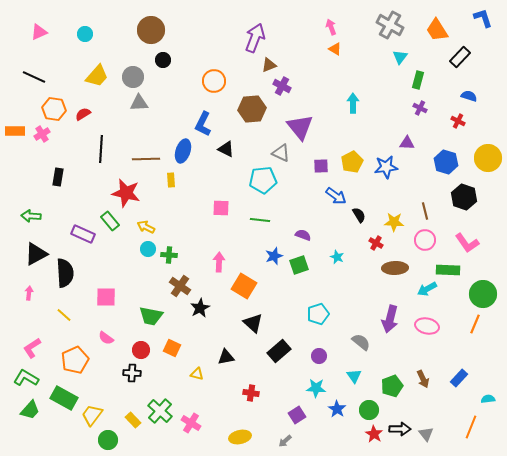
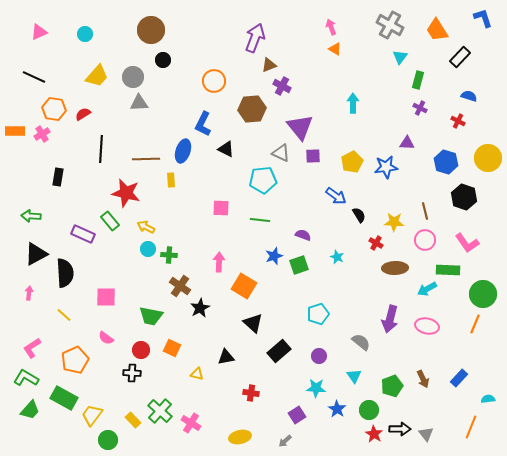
purple square at (321, 166): moved 8 px left, 10 px up
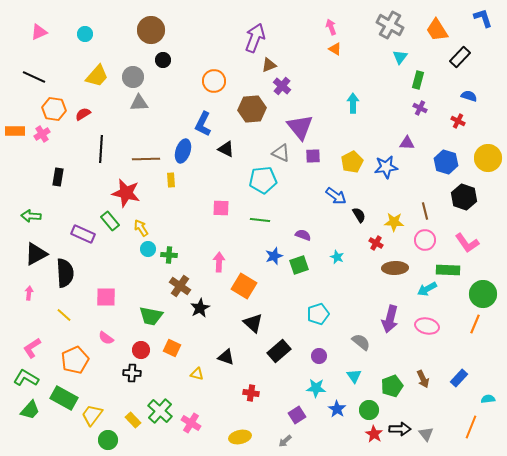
purple cross at (282, 86): rotated 12 degrees clockwise
yellow arrow at (146, 227): moved 5 px left, 1 px down; rotated 30 degrees clockwise
black triangle at (226, 357): rotated 30 degrees clockwise
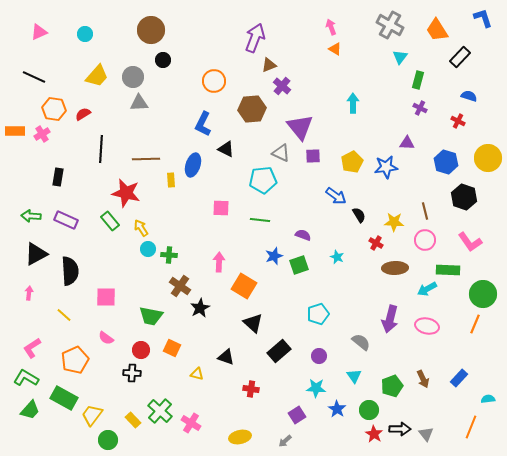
blue ellipse at (183, 151): moved 10 px right, 14 px down
purple rectangle at (83, 234): moved 17 px left, 14 px up
pink L-shape at (467, 243): moved 3 px right, 1 px up
black semicircle at (65, 273): moved 5 px right, 2 px up
red cross at (251, 393): moved 4 px up
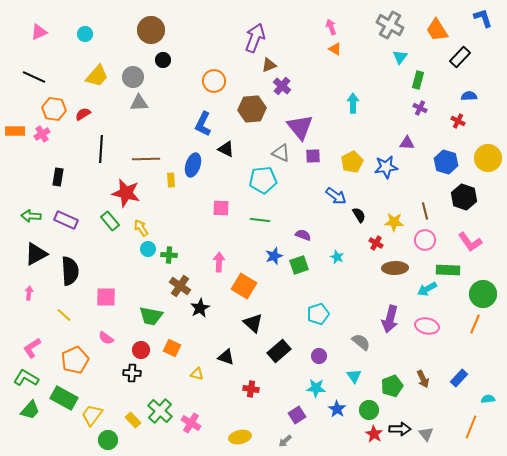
blue semicircle at (469, 96): rotated 21 degrees counterclockwise
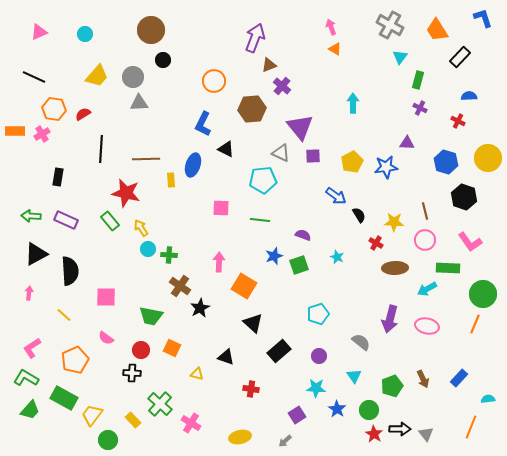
green rectangle at (448, 270): moved 2 px up
green cross at (160, 411): moved 7 px up
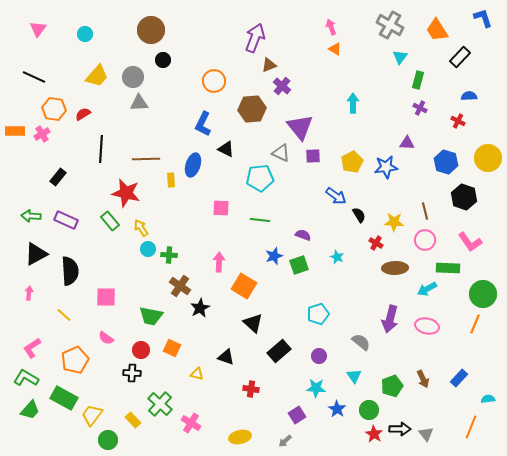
pink triangle at (39, 32): moved 1 px left, 3 px up; rotated 30 degrees counterclockwise
black rectangle at (58, 177): rotated 30 degrees clockwise
cyan pentagon at (263, 180): moved 3 px left, 2 px up
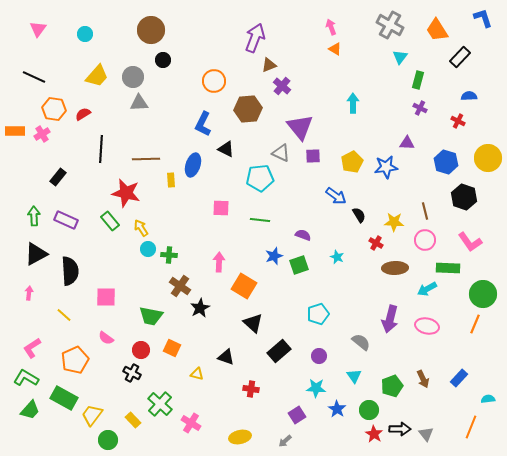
brown hexagon at (252, 109): moved 4 px left
green arrow at (31, 216): moved 3 px right; rotated 84 degrees clockwise
black cross at (132, 373): rotated 24 degrees clockwise
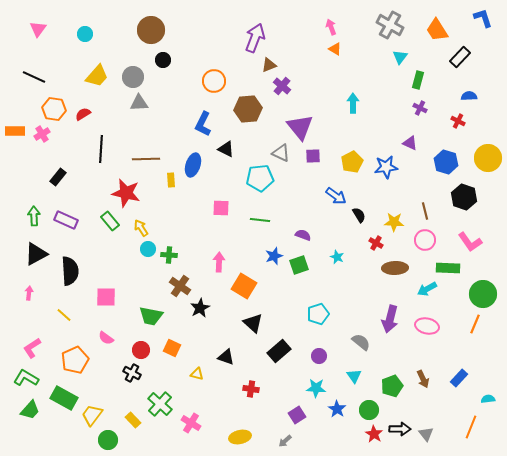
purple triangle at (407, 143): moved 3 px right; rotated 21 degrees clockwise
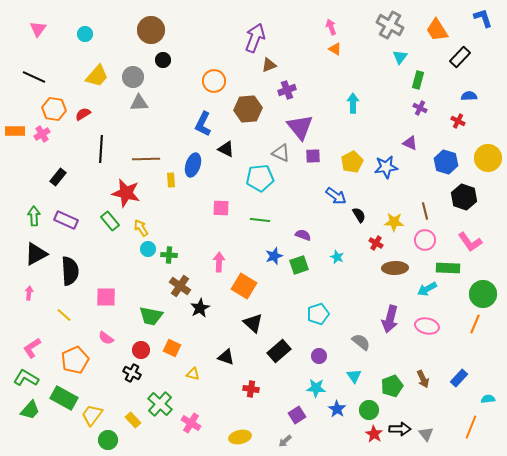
purple cross at (282, 86): moved 5 px right, 4 px down; rotated 30 degrees clockwise
yellow triangle at (197, 374): moved 4 px left
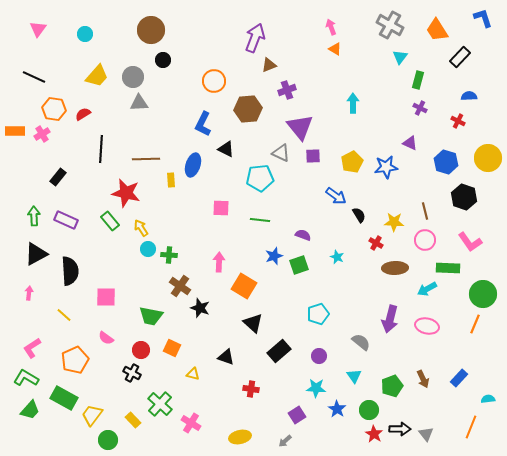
black star at (200, 308): rotated 24 degrees counterclockwise
